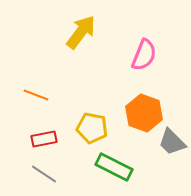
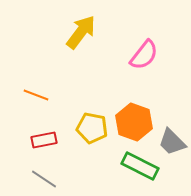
pink semicircle: rotated 16 degrees clockwise
orange hexagon: moved 10 px left, 9 px down
red rectangle: moved 1 px down
green rectangle: moved 26 px right, 1 px up
gray line: moved 5 px down
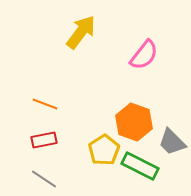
orange line: moved 9 px right, 9 px down
yellow pentagon: moved 12 px right, 22 px down; rotated 28 degrees clockwise
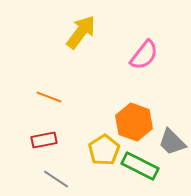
orange line: moved 4 px right, 7 px up
gray line: moved 12 px right
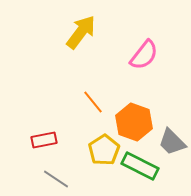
orange line: moved 44 px right, 5 px down; rotated 30 degrees clockwise
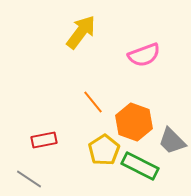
pink semicircle: rotated 32 degrees clockwise
gray trapezoid: moved 1 px up
gray line: moved 27 px left
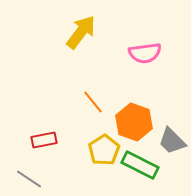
pink semicircle: moved 1 px right, 2 px up; rotated 12 degrees clockwise
green rectangle: moved 1 px up
